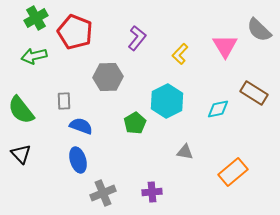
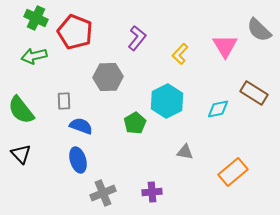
green cross: rotated 35 degrees counterclockwise
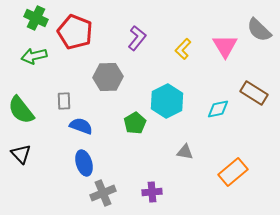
yellow L-shape: moved 3 px right, 5 px up
blue ellipse: moved 6 px right, 3 px down
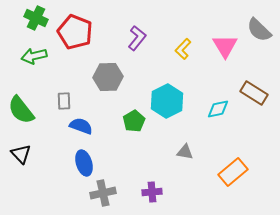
green pentagon: moved 1 px left, 2 px up
gray cross: rotated 10 degrees clockwise
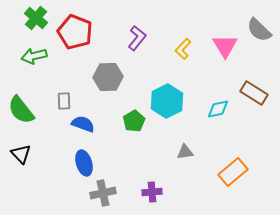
green cross: rotated 15 degrees clockwise
blue semicircle: moved 2 px right, 2 px up
gray triangle: rotated 18 degrees counterclockwise
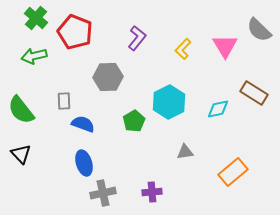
cyan hexagon: moved 2 px right, 1 px down
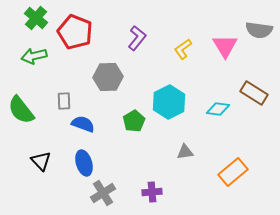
gray semicircle: rotated 36 degrees counterclockwise
yellow L-shape: rotated 10 degrees clockwise
cyan diamond: rotated 20 degrees clockwise
black triangle: moved 20 px right, 7 px down
gray cross: rotated 20 degrees counterclockwise
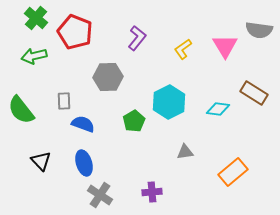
gray cross: moved 3 px left, 2 px down; rotated 25 degrees counterclockwise
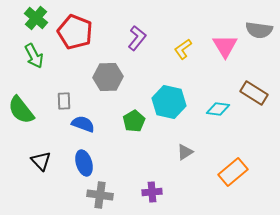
green arrow: rotated 105 degrees counterclockwise
cyan hexagon: rotated 20 degrees counterclockwise
gray triangle: rotated 24 degrees counterclockwise
gray cross: rotated 25 degrees counterclockwise
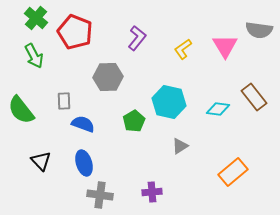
brown rectangle: moved 4 px down; rotated 20 degrees clockwise
gray triangle: moved 5 px left, 6 px up
